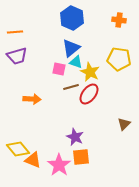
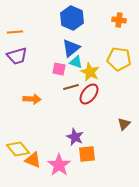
orange square: moved 6 px right, 3 px up
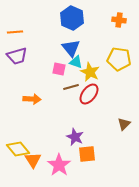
blue triangle: rotated 30 degrees counterclockwise
orange triangle: rotated 36 degrees clockwise
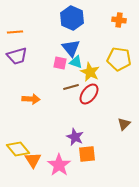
pink square: moved 1 px right, 6 px up
orange arrow: moved 1 px left
